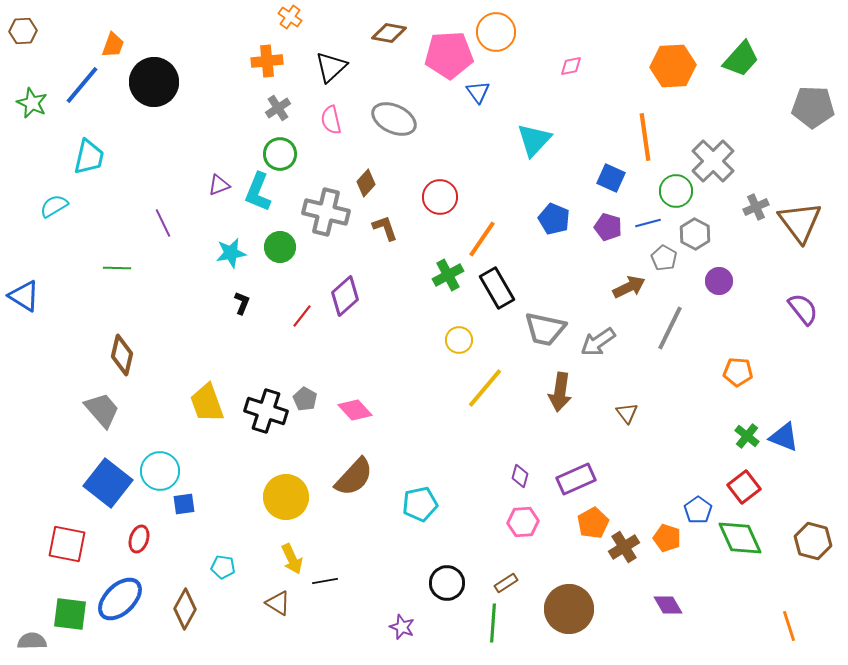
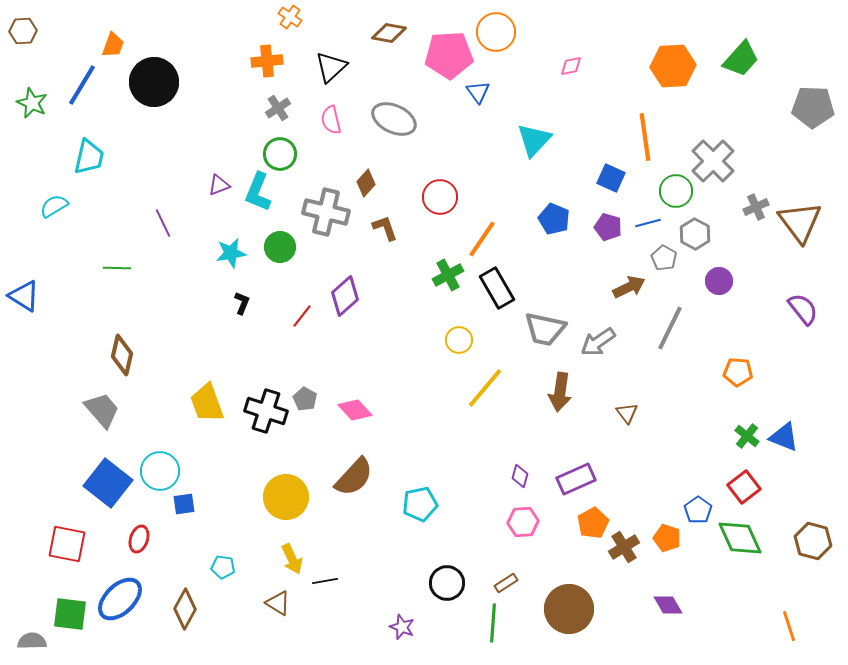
blue line at (82, 85): rotated 9 degrees counterclockwise
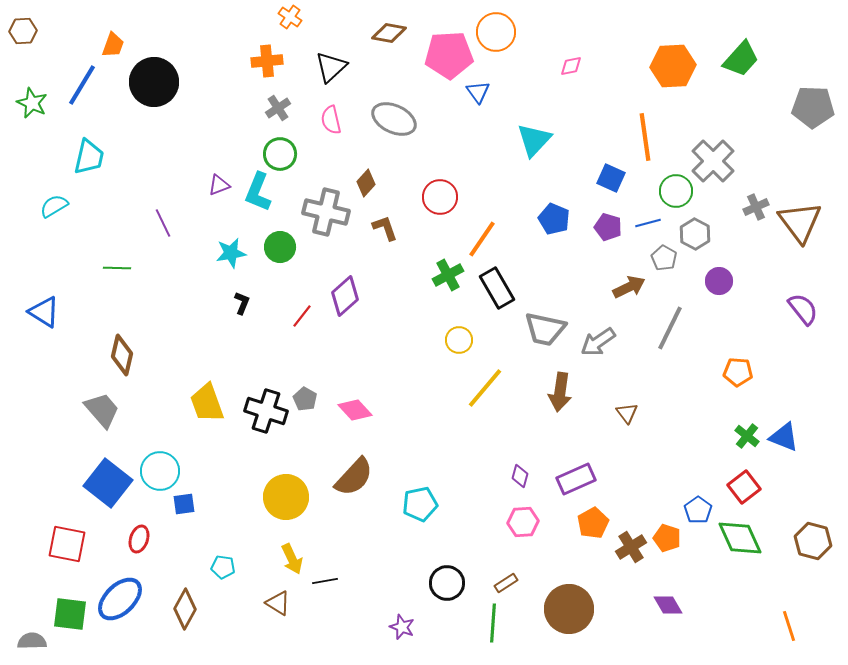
blue triangle at (24, 296): moved 20 px right, 16 px down
brown cross at (624, 547): moved 7 px right
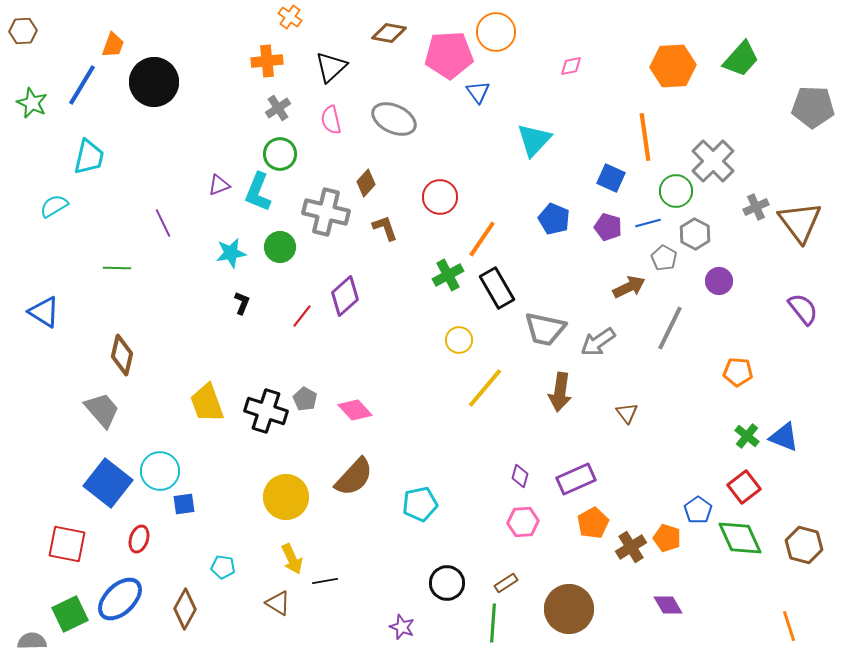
brown hexagon at (813, 541): moved 9 px left, 4 px down
green square at (70, 614): rotated 33 degrees counterclockwise
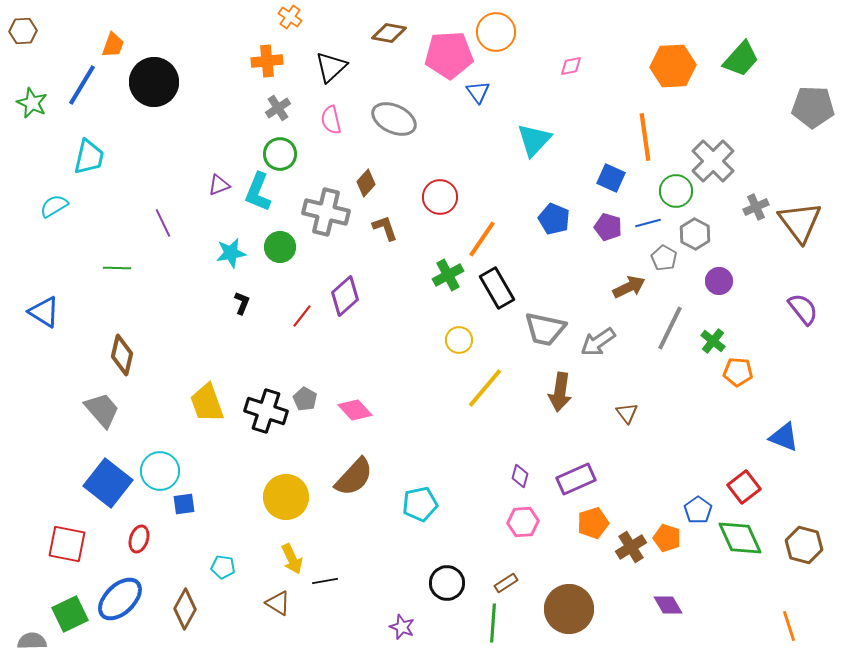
green cross at (747, 436): moved 34 px left, 95 px up
orange pentagon at (593, 523): rotated 12 degrees clockwise
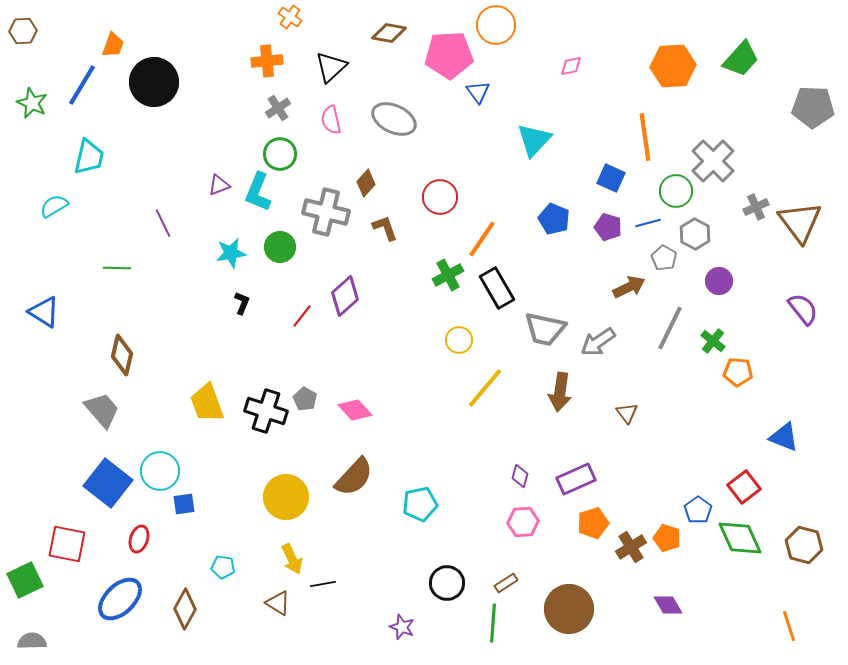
orange circle at (496, 32): moved 7 px up
black line at (325, 581): moved 2 px left, 3 px down
green square at (70, 614): moved 45 px left, 34 px up
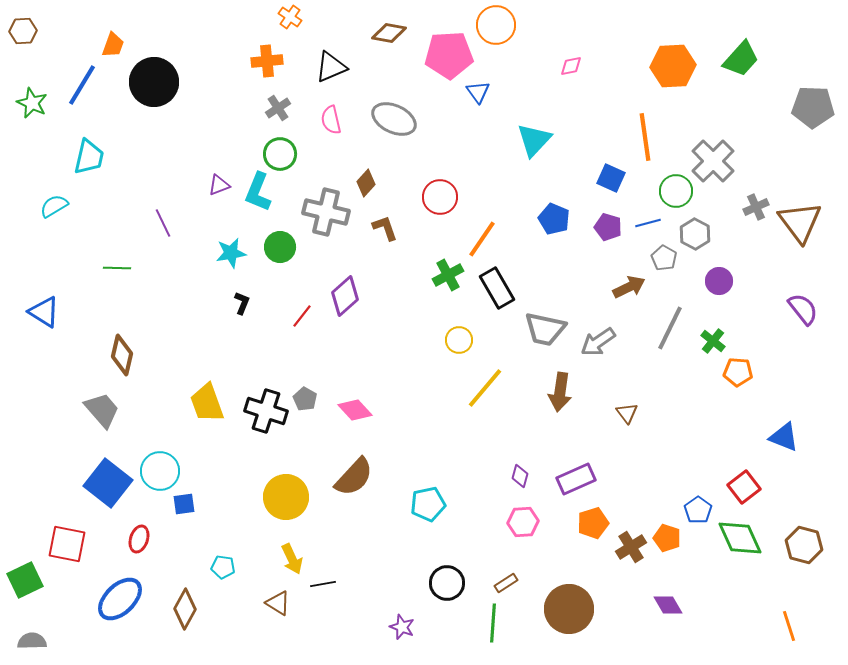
black triangle at (331, 67): rotated 20 degrees clockwise
cyan pentagon at (420, 504): moved 8 px right
